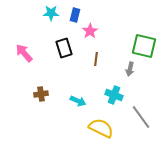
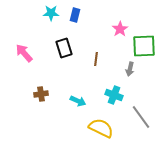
pink star: moved 30 px right, 2 px up
green square: rotated 15 degrees counterclockwise
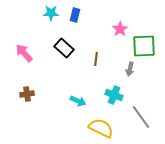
black rectangle: rotated 30 degrees counterclockwise
brown cross: moved 14 px left
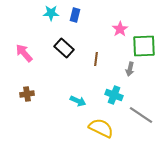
gray line: moved 2 px up; rotated 20 degrees counterclockwise
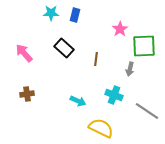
gray line: moved 6 px right, 4 px up
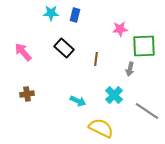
pink star: rotated 28 degrees clockwise
pink arrow: moved 1 px left, 1 px up
cyan cross: rotated 24 degrees clockwise
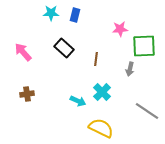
cyan cross: moved 12 px left, 3 px up
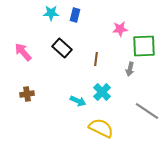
black rectangle: moved 2 px left
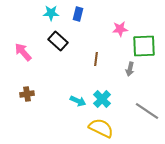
blue rectangle: moved 3 px right, 1 px up
black rectangle: moved 4 px left, 7 px up
cyan cross: moved 7 px down
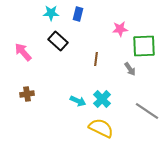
gray arrow: rotated 48 degrees counterclockwise
